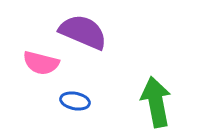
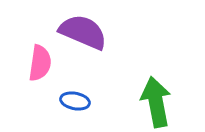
pink semicircle: moved 1 px left; rotated 96 degrees counterclockwise
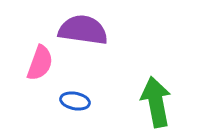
purple semicircle: moved 2 px up; rotated 15 degrees counterclockwise
pink semicircle: rotated 12 degrees clockwise
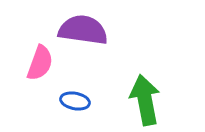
green arrow: moved 11 px left, 2 px up
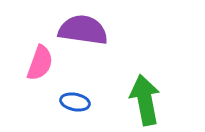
blue ellipse: moved 1 px down
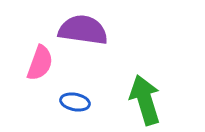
green arrow: rotated 6 degrees counterclockwise
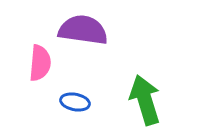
pink semicircle: rotated 15 degrees counterclockwise
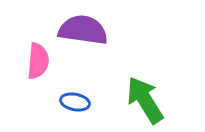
pink semicircle: moved 2 px left, 2 px up
green arrow: rotated 15 degrees counterclockwise
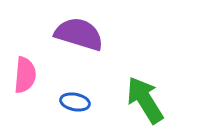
purple semicircle: moved 4 px left, 4 px down; rotated 9 degrees clockwise
pink semicircle: moved 13 px left, 14 px down
